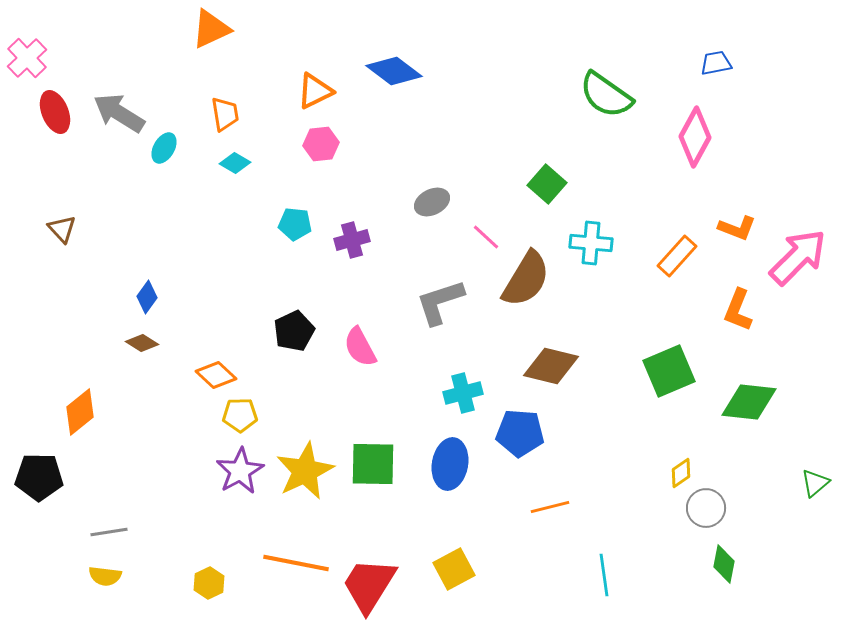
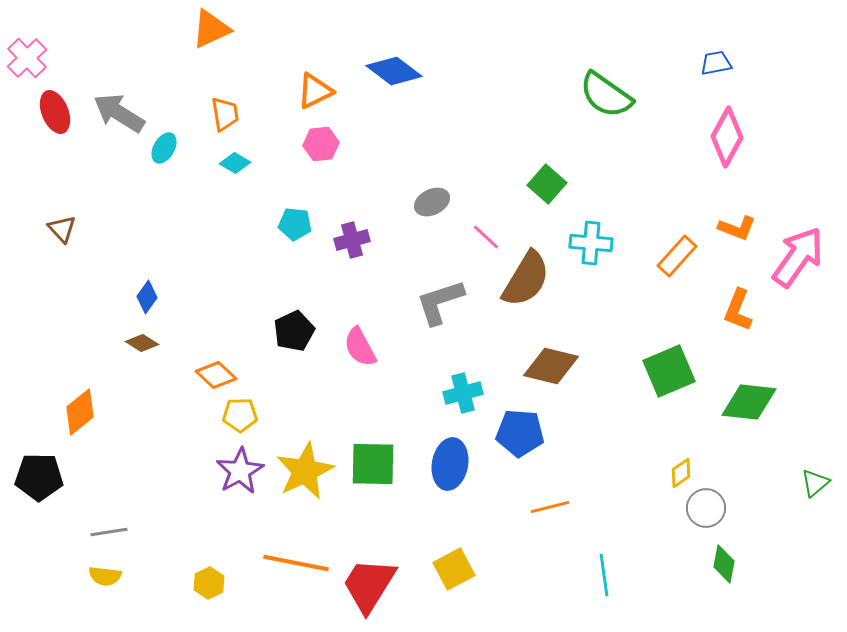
pink diamond at (695, 137): moved 32 px right
pink arrow at (798, 257): rotated 10 degrees counterclockwise
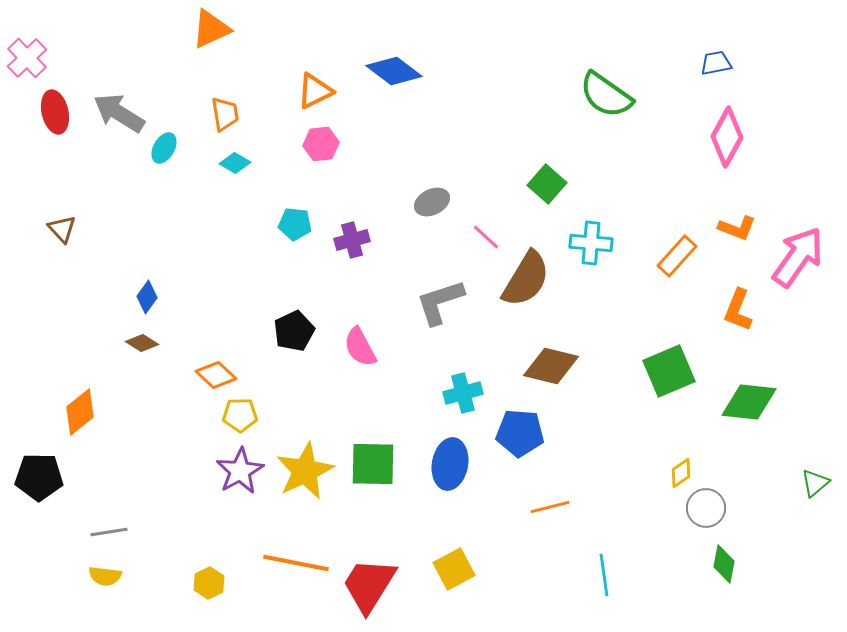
red ellipse at (55, 112): rotated 9 degrees clockwise
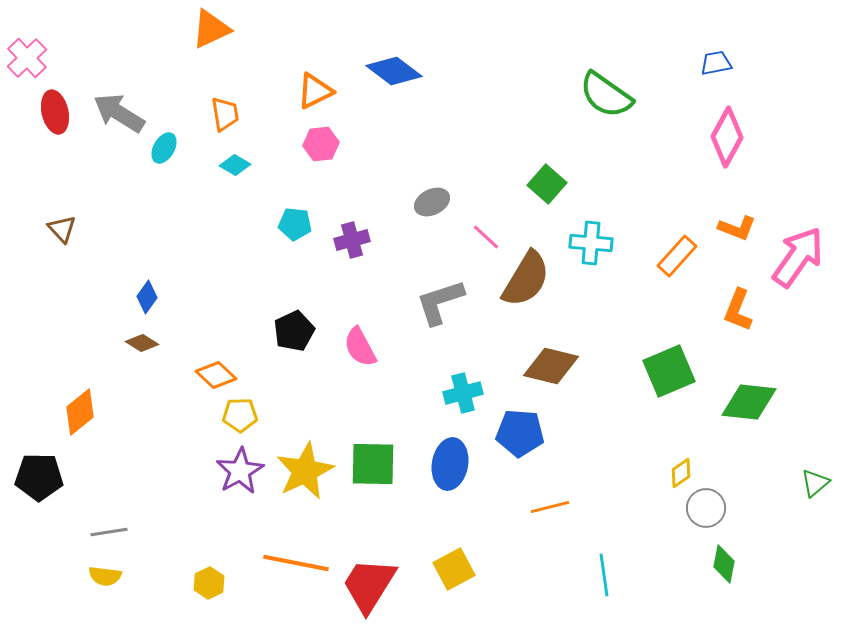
cyan diamond at (235, 163): moved 2 px down
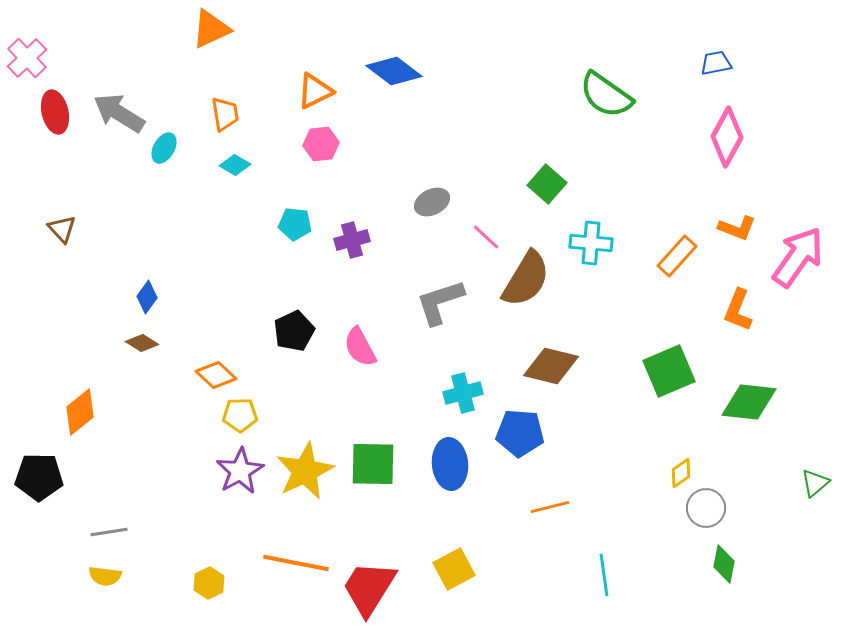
blue ellipse at (450, 464): rotated 15 degrees counterclockwise
red trapezoid at (369, 585): moved 3 px down
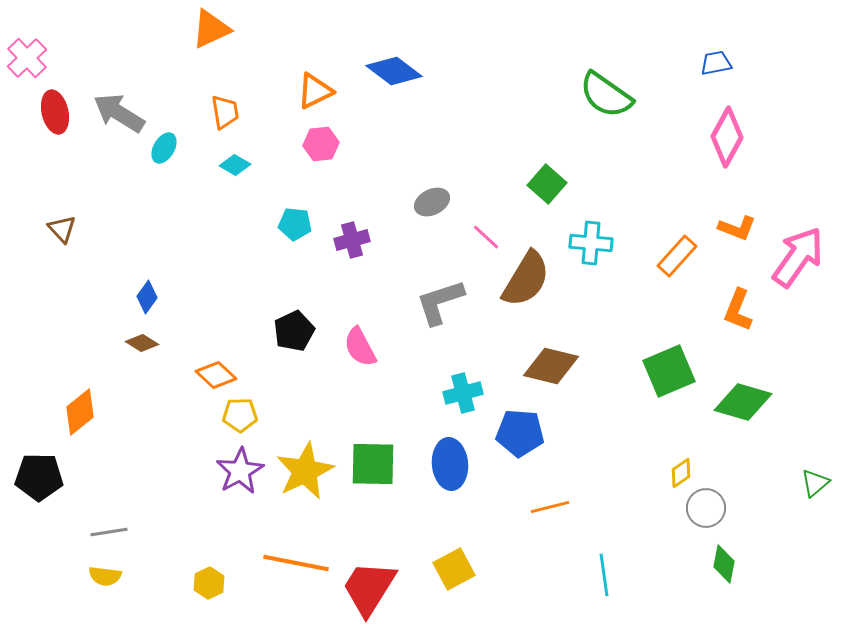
orange trapezoid at (225, 114): moved 2 px up
green diamond at (749, 402): moved 6 px left; rotated 10 degrees clockwise
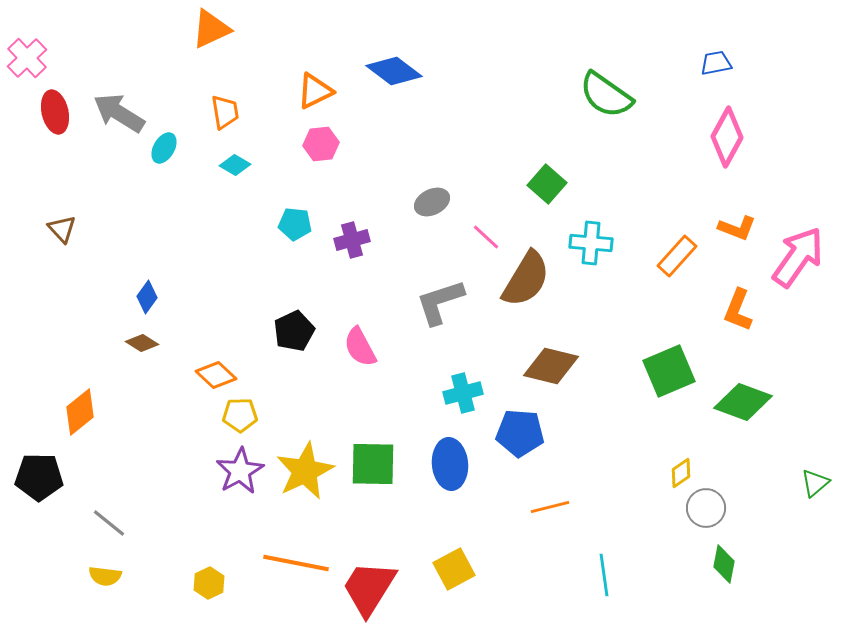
green diamond at (743, 402): rotated 4 degrees clockwise
gray line at (109, 532): moved 9 px up; rotated 48 degrees clockwise
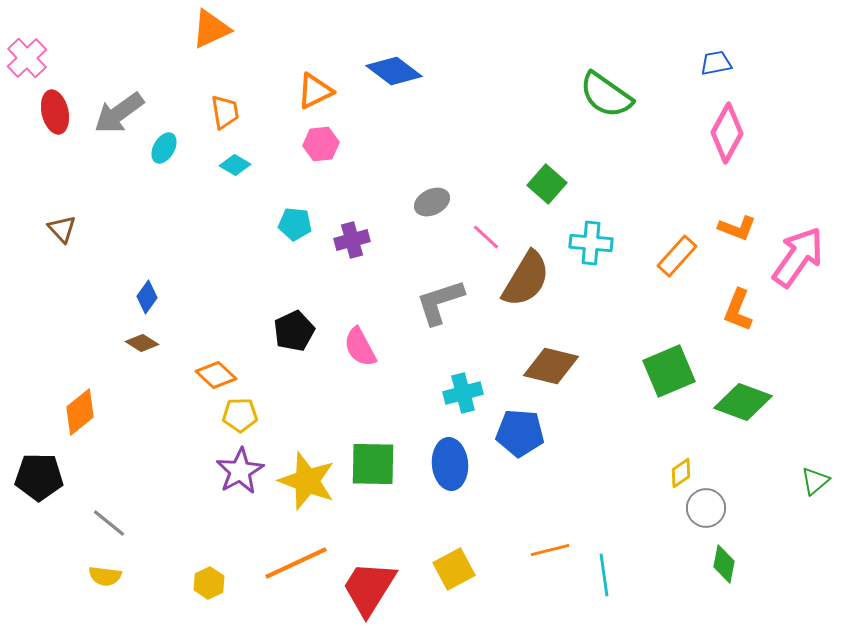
gray arrow at (119, 113): rotated 68 degrees counterclockwise
pink diamond at (727, 137): moved 4 px up
yellow star at (305, 471): moved 2 px right, 10 px down; rotated 26 degrees counterclockwise
green triangle at (815, 483): moved 2 px up
orange line at (550, 507): moved 43 px down
orange line at (296, 563): rotated 36 degrees counterclockwise
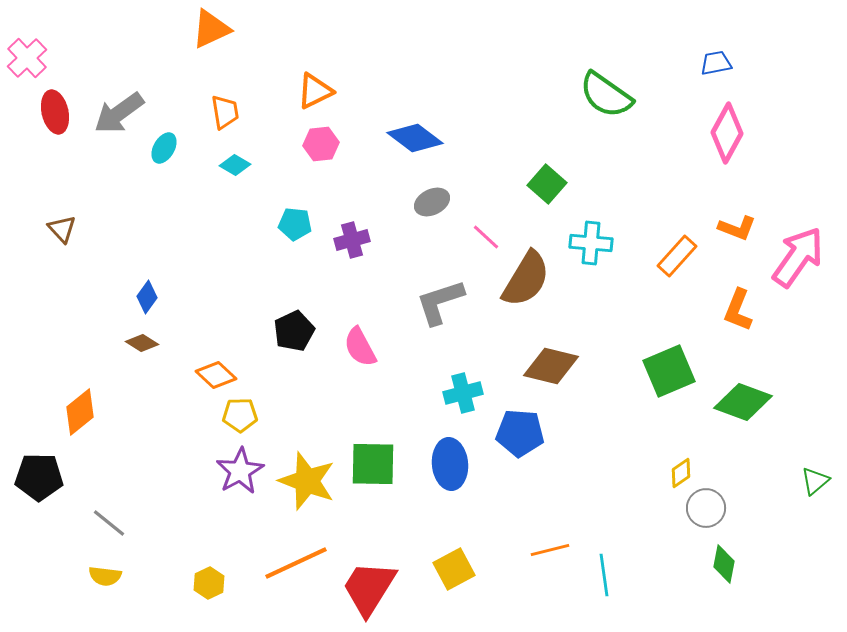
blue diamond at (394, 71): moved 21 px right, 67 px down
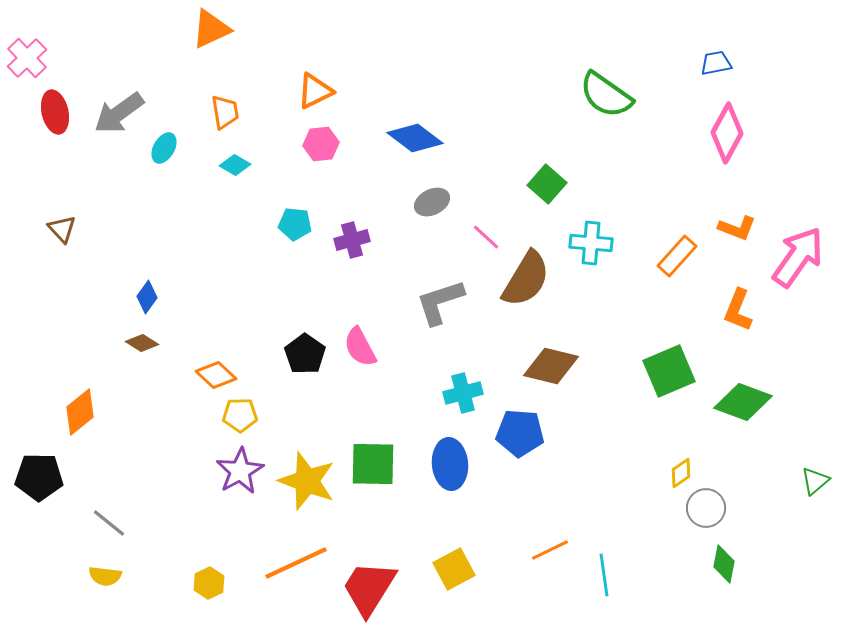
black pentagon at (294, 331): moved 11 px right, 23 px down; rotated 12 degrees counterclockwise
orange line at (550, 550): rotated 12 degrees counterclockwise
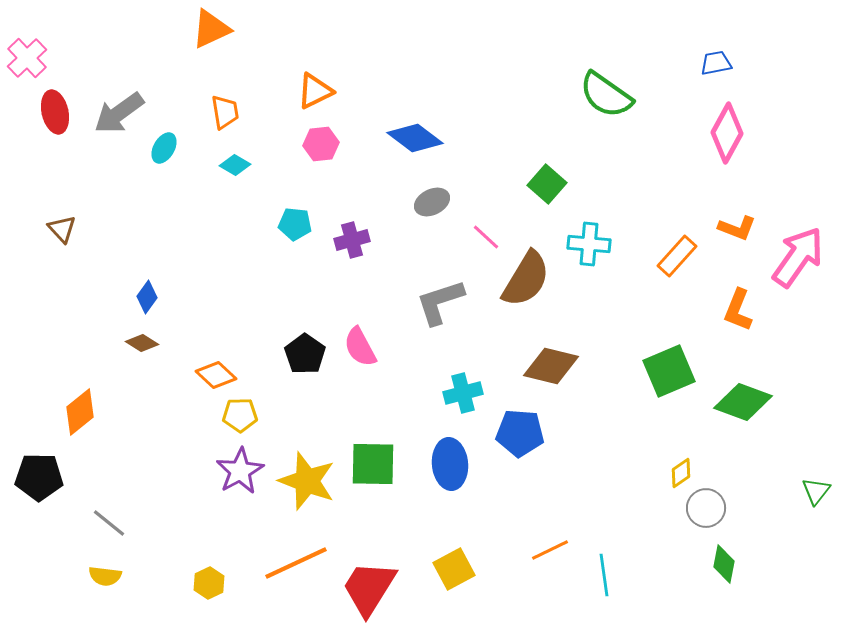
cyan cross at (591, 243): moved 2 px left, 1 px down
green triangle at (815, 481): moved 1 px right, 10 px down; rotated 12 degrees counterclockwise
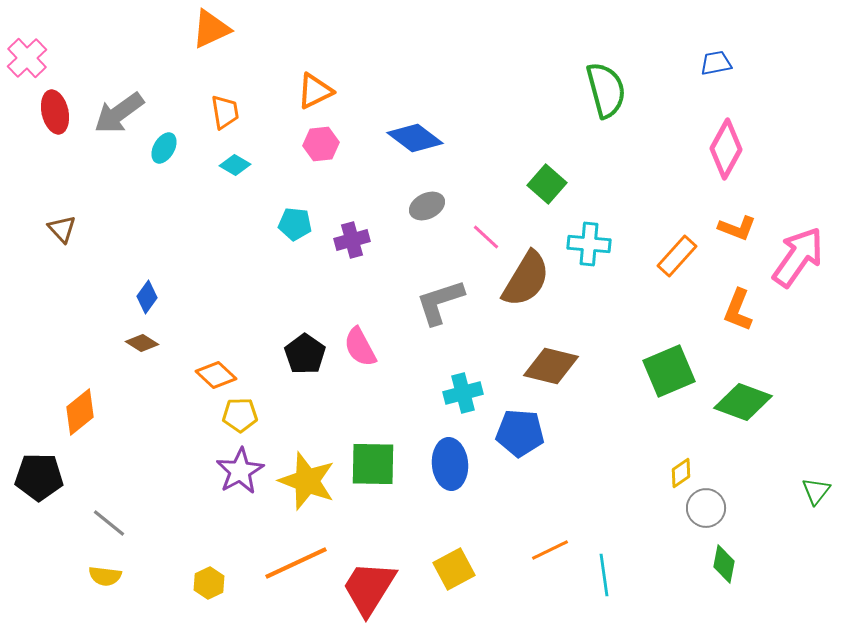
green semicircle at (606, 95): moved 5 px up; rotated 140 degrees counterclockwise
pink diamond at (727, 133): moved 1 px left, 16 px down
gray ellipse at (432, 202): moved 5 px left, 4 px down
